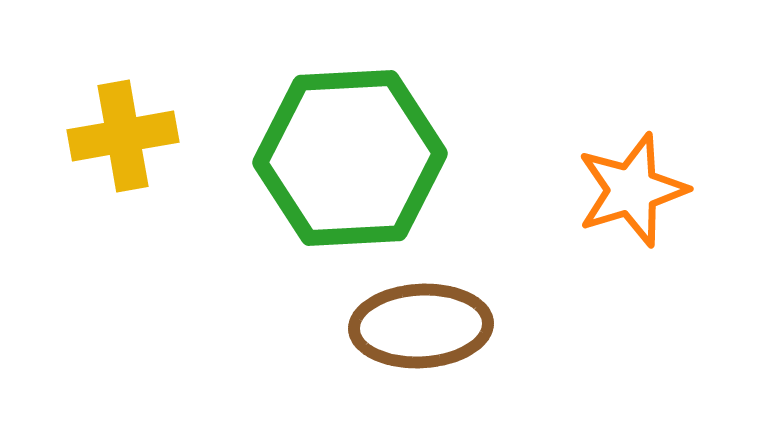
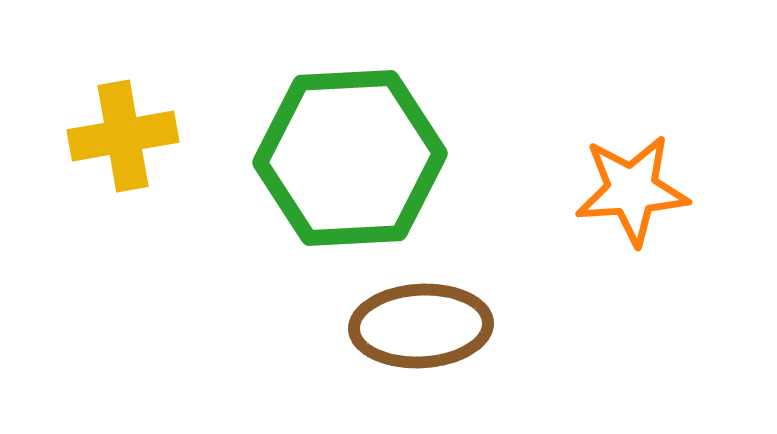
orange star: rotated 13 degrees clockwise
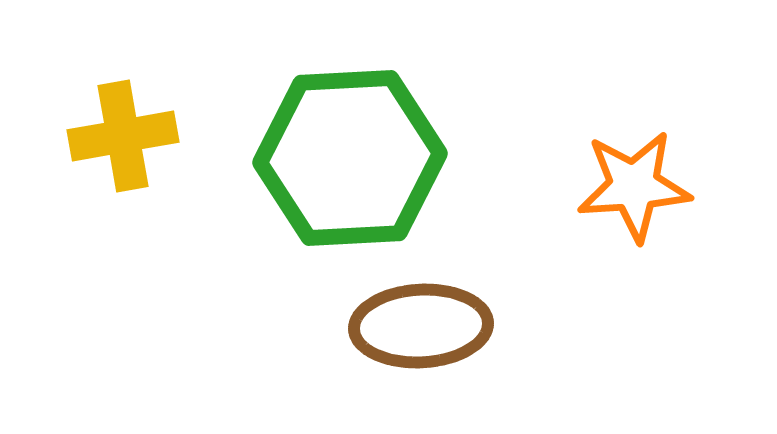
orange star: moved 2 px right, 4 px up
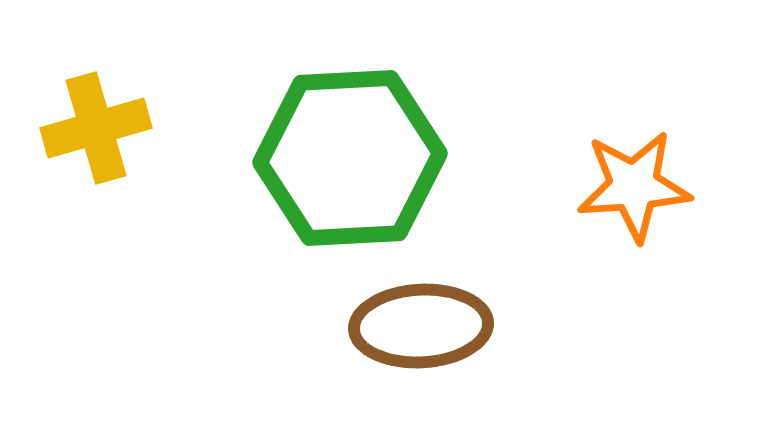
yellow cross: moved 27 px left, 8 px up; rotated 6 degrees counterclockwise
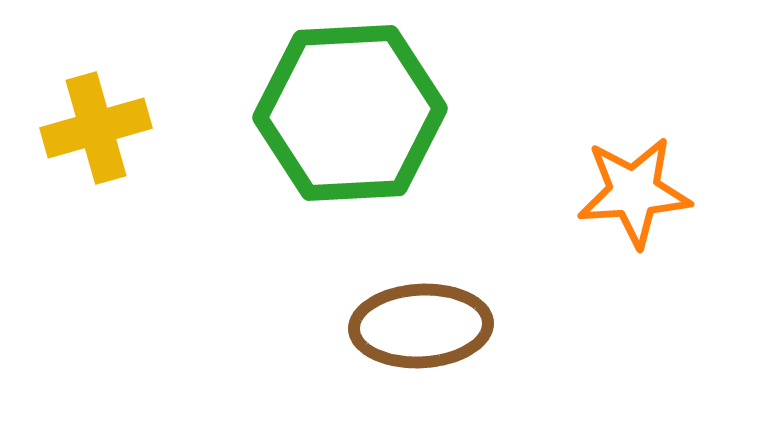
green hexagon: moved 45 px up
orange star: moved 6 px down
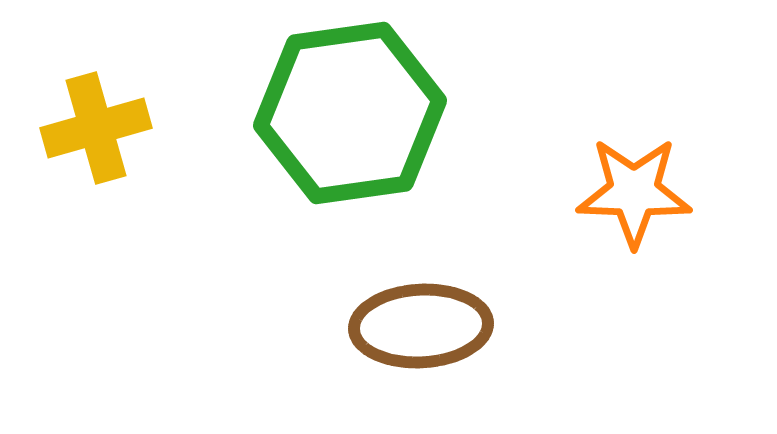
green hexagon: rotated 5 degrees counterclockwise
orange star: rotated 6 degrees clockwise
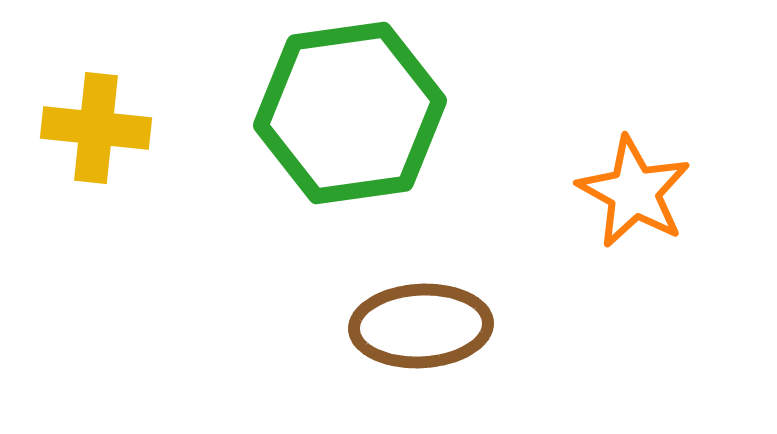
yellow cross: rotated 22 degrees clockwise
orange star: rotated 27 degrees clockwise
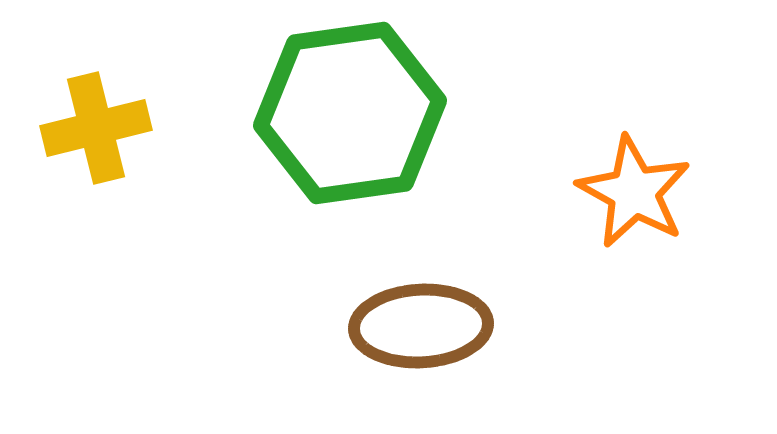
yellow cross: rotated 20 degrees counterclockwise
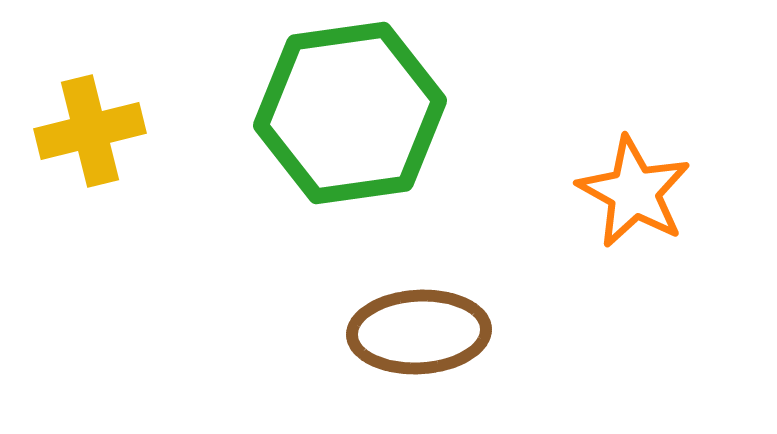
yellow cross: moved 6 px left, 3 px down
brown ellipse: moved 2 px left, 6 px down
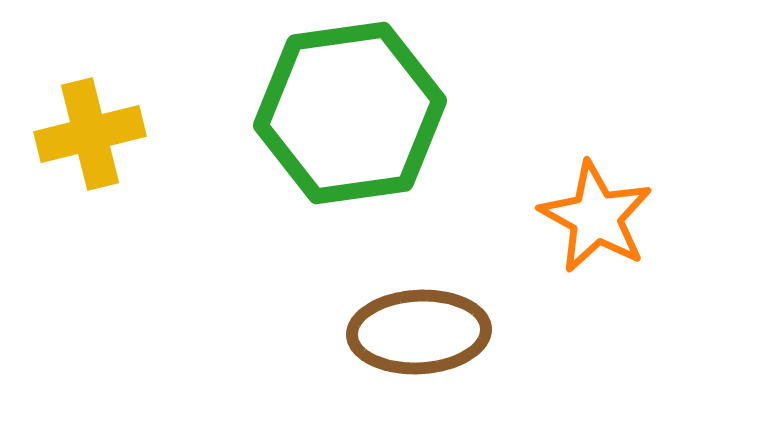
yellow cross: moved 3 px down
orange star: moved 38 px left, 25 px down
